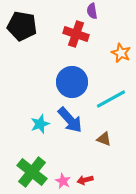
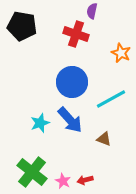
purple semicircle: rotated 21 degrees clockwise
cyan star: moved 1 px up
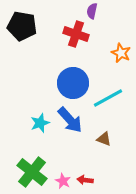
blue circle: moved 1 px right, 1 px down
cyan line: moved 3 px left, 1 px up
red arrow: rotated 21 degrees clockwise
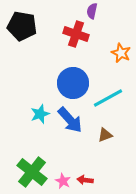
cyan star: moved 9 px up
brown triangle: moved 1 px right, 4 px up; rotated 42 degrees counterclockwise
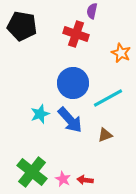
pink star: moved 2 px up
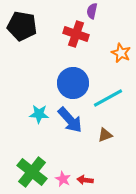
cyan star: moved 1 px left; rotated 24 degrees clockwise
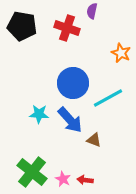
red cross: moved 9 px left, 6 px up
brown triangle: moved 11 px left, 5 px down; rotated 42 degrees clockwise
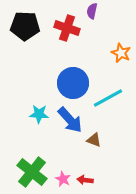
black pentagon: moved 3 px right; rotated 8 degrees counterclockwise
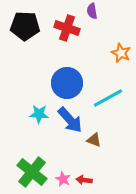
purple semicircle: rotated 21 degrees counterclockwise
blue circle: moved 6 px left
red arrow: moved 1 px left
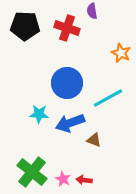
blue arrow: moved 3 px down; rotated 112 degrees clockwise
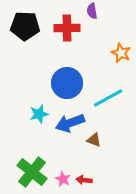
red cross: rotated 20 degrees counterclockwise
cyan star: rotated 18 degrees counterclockwise
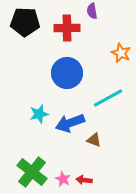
black pentagon: moved 4 px up
blue circle: moved 10 px up
